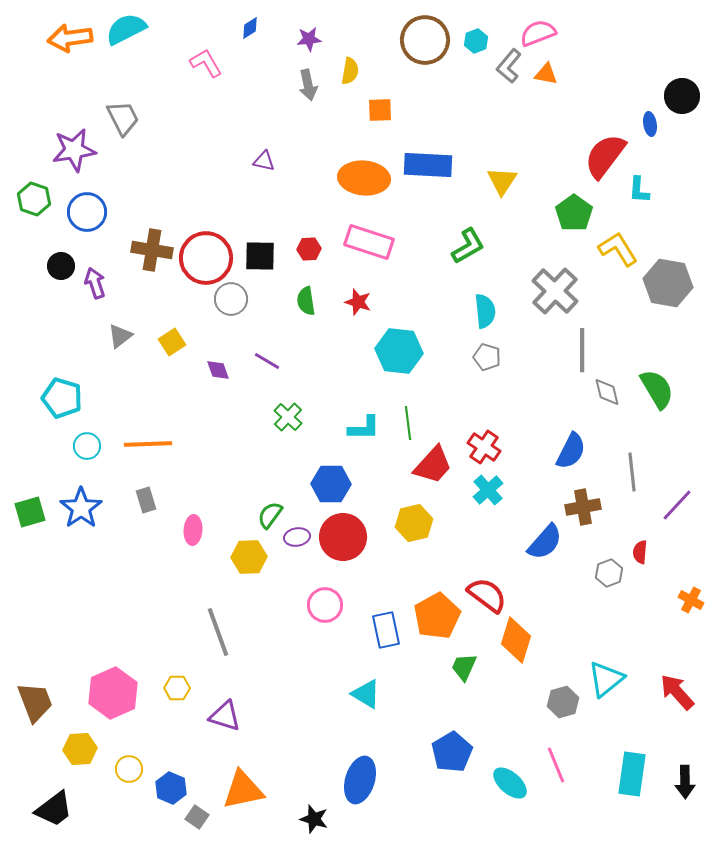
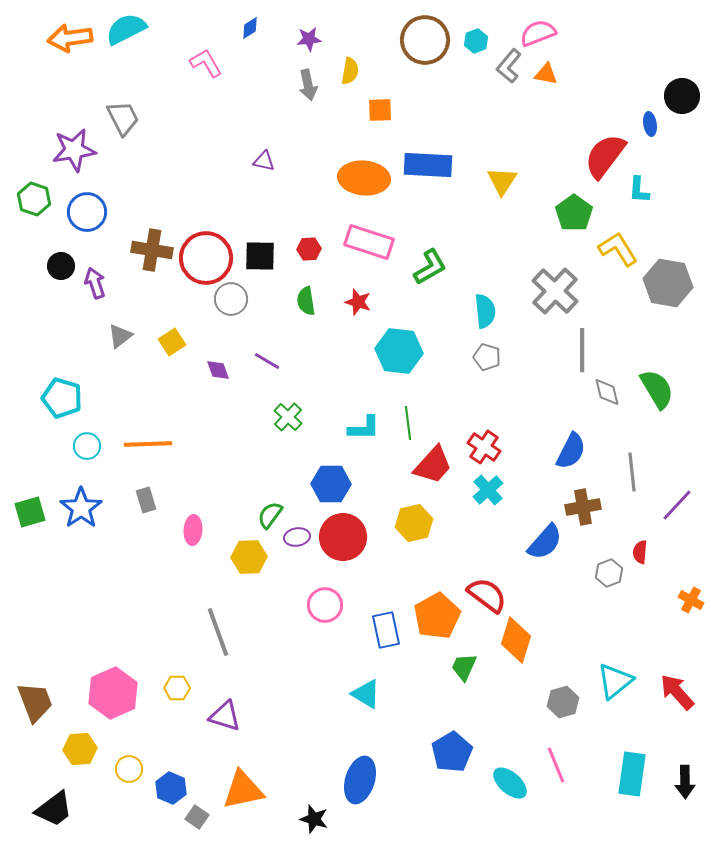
green L-shape at (468, 246): moved 38 px left, 21 px down
cyan triangle at (606, 679): moved 9 px right, 2 px down
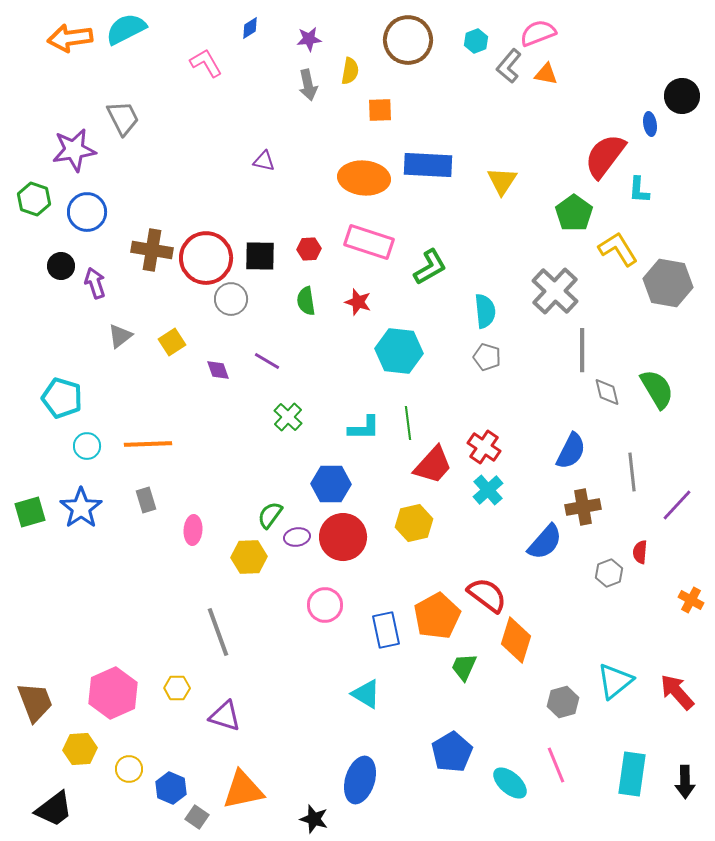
brown circle at (425, 40): moved 17 px left
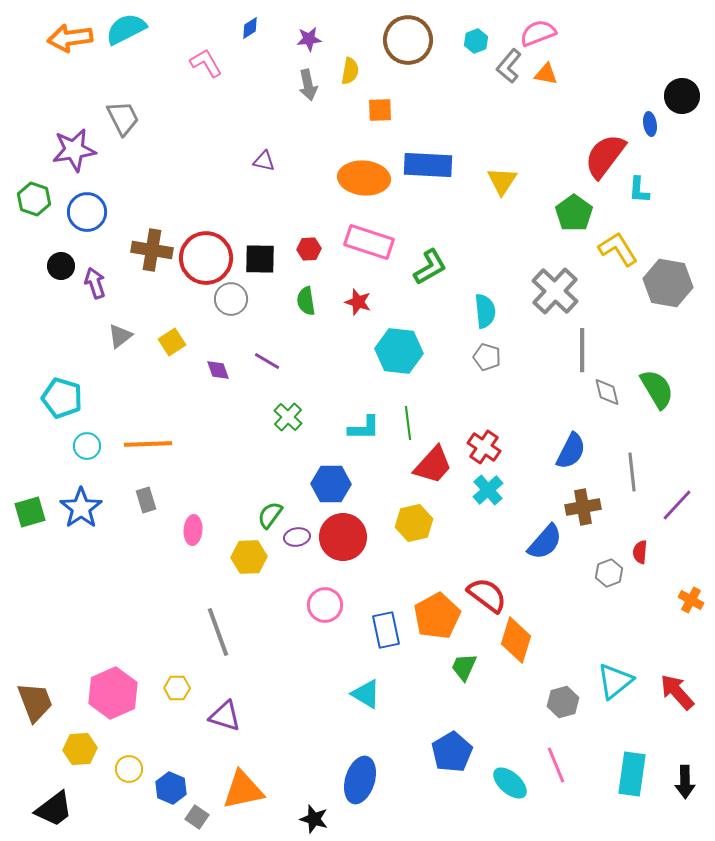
black square at (260, 256): moved 3 px down
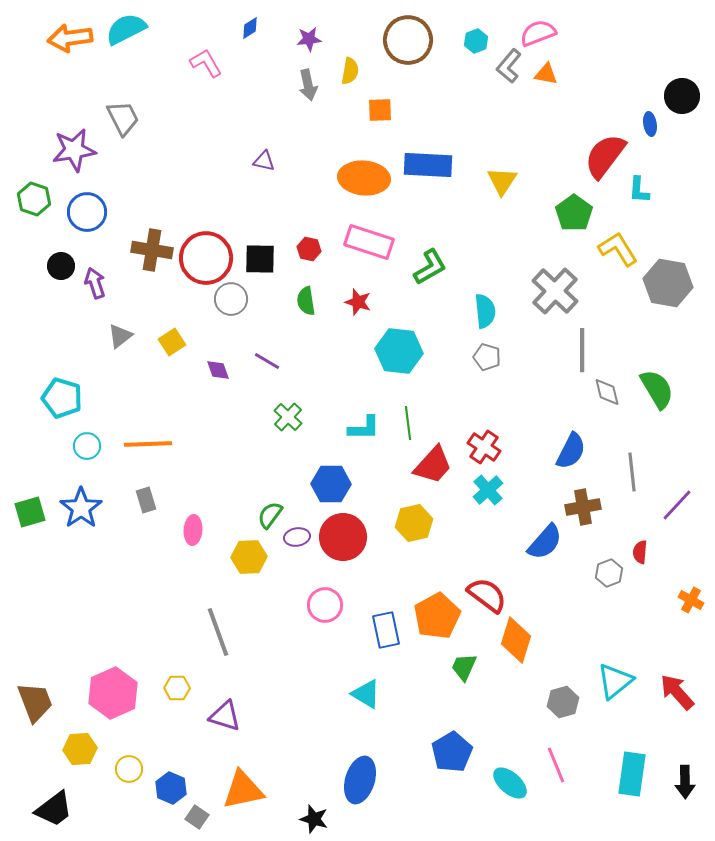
red hexagon at (309, 249): rotated 15 degrees clockwise
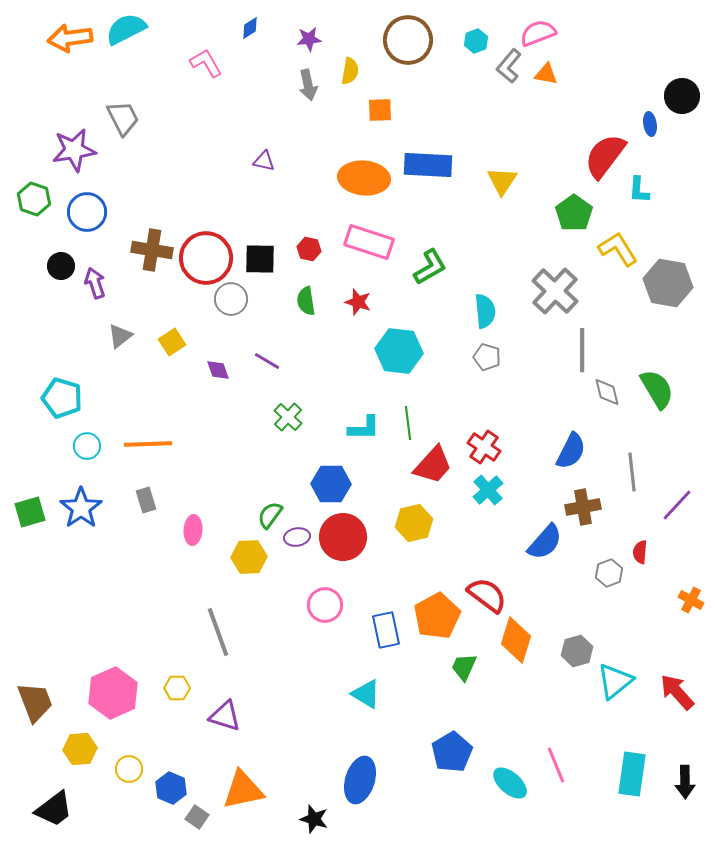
gray hexagon at (563, 702): moved 14 px right, 51 px up
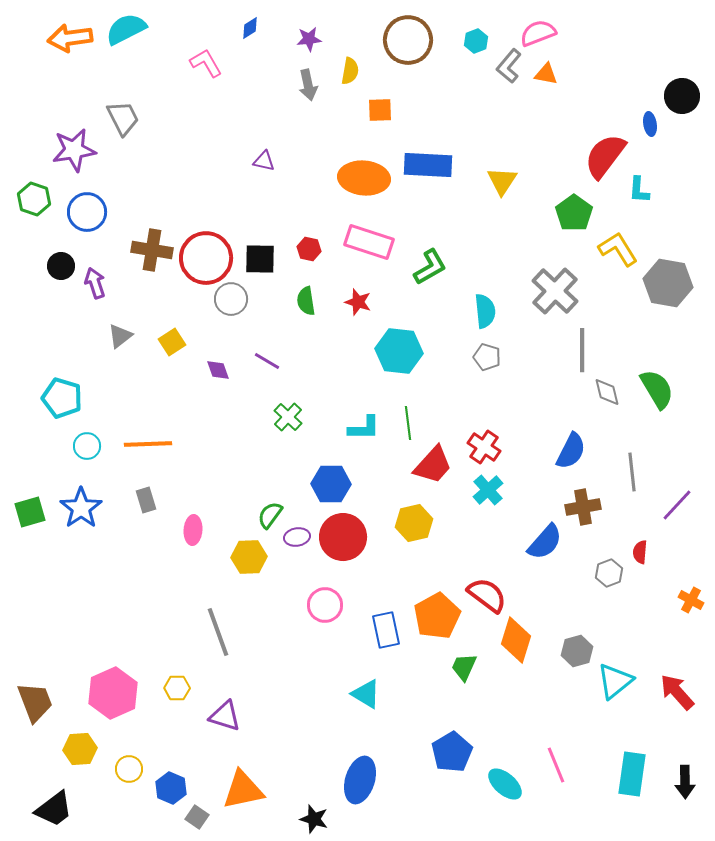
cyan ellipse at (510, 783): moved 5 px left, 1 px down
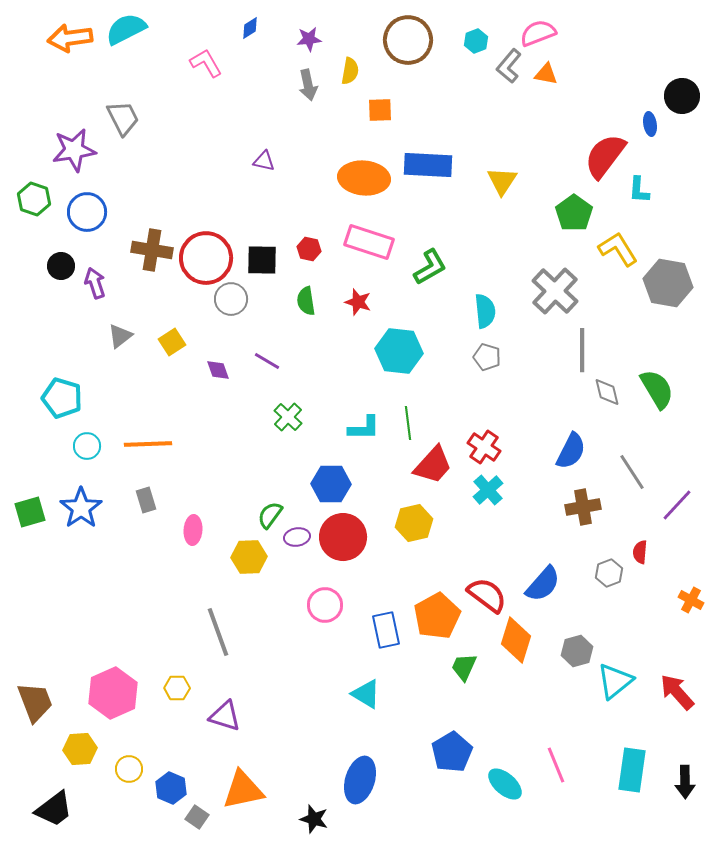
black square at (260, 259): moved 2 px right, 1 px down
gray line at (632, 472): rotated 27 degrees counterclockwise
blue semicircle at (545, 542): moved 2 px left, 42 px down
cyan rectangle at (632, 774): moved 4 px up
